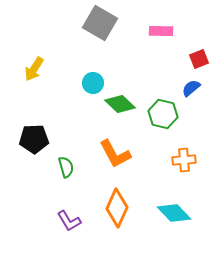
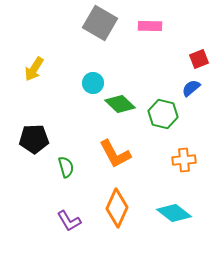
pink rectangle: moved 11 px left, 5 px up
cyan diamond: rotated 8 degrees counterclockwise
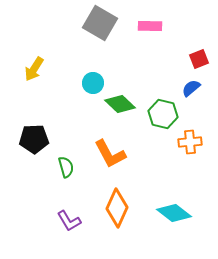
orange L-shape: moved 5 px left
orange cross: moved 6 px right, 18 px up
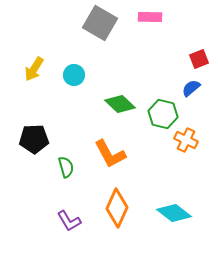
pink rectangle: moved 9 px up
cyan circle: moved 19 px left, 8 px up
orange cross: moved 4 px left, 2 px up; rotated 30 degrees clockwise
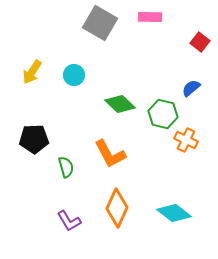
red square: moved 1 px right, 17 px up; rotated 30 degrees counterclockwise
yellow arrow: moved 2 px left, 3 px down
